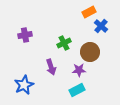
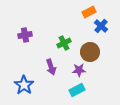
blue star: rotated 12 degrees counterclockwise
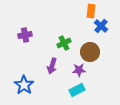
orange rectangle: moved 2 px right, 1 px up; rotated 56 degrees counterclockwise
purple arrow: moved 1 px right, 1 px up; rotated 35 degrees clockwise
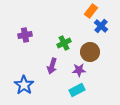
orange rectangle: rotated 32 degrees clockwise
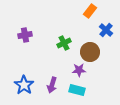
orange rectangle: moved 1 px left
blue cross: moved 5 px right, 4 px down
purple arrow: moved 19 px down
cyan rectangle: rotated 42 degrees clockwise
